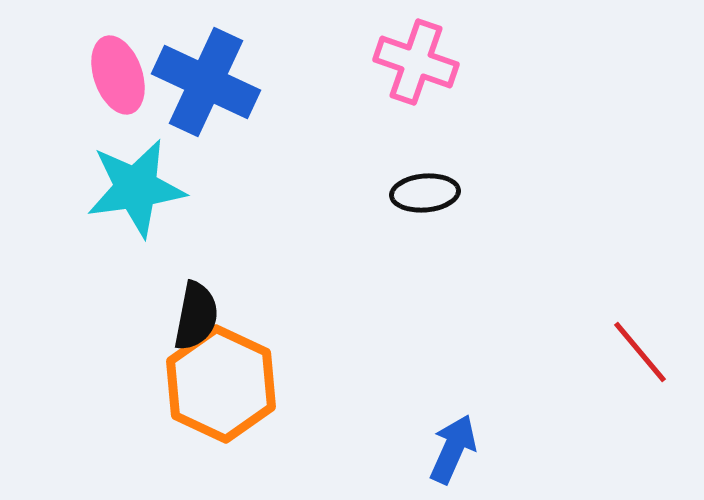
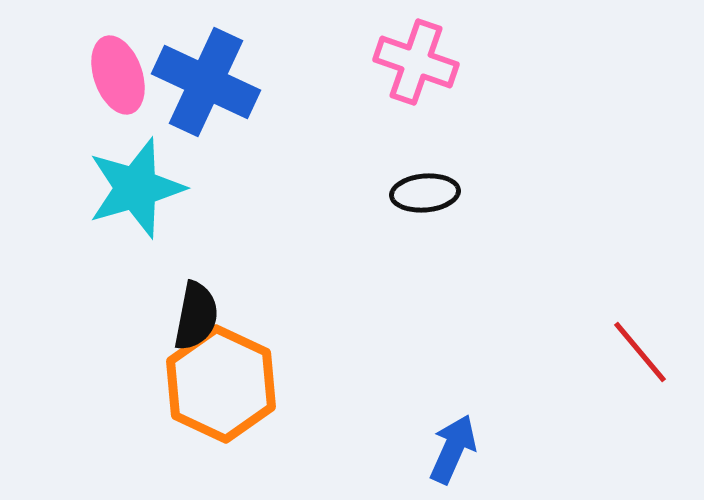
cyan star: rotated 8 degrees counterclockwise
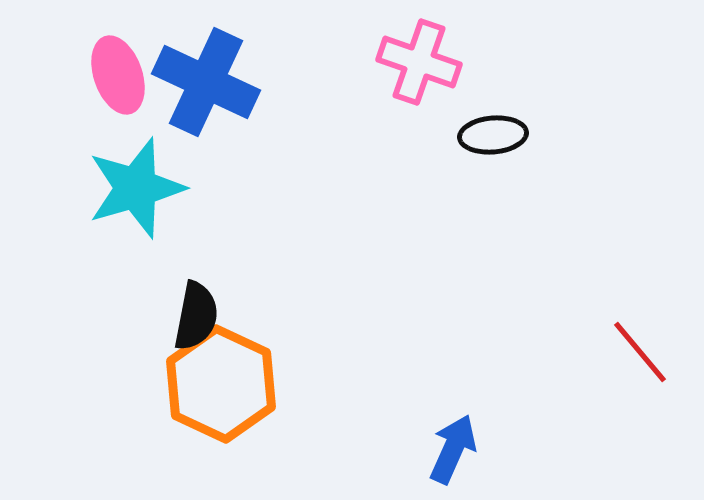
pink cross: moved 3 px right
black ellipse: moved 68 px right, 58 px up
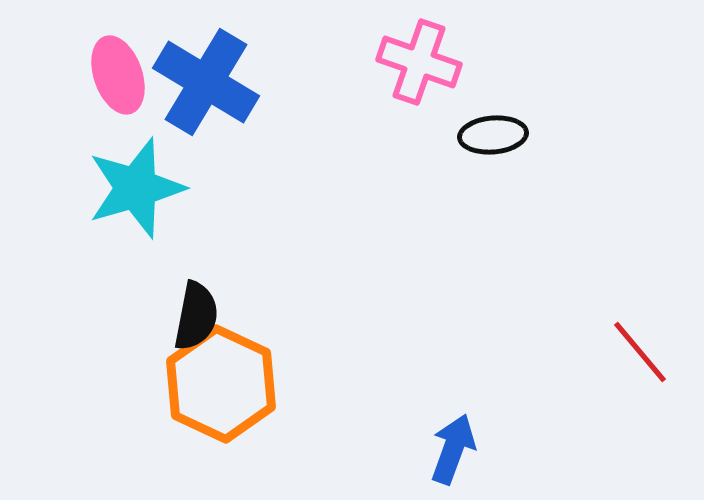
blue cross: rotated 6 degrees clockwise
blue arrow: rotated 4 degrees counterclockwise
